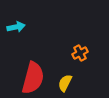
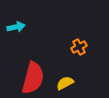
orange cross: moved 1 px left, 6 px up
yellow semicircle: rotated 36 degrees clockwise
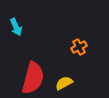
cyan arrow: rotated 78 degrees clockwise
yellow semicircle: moved 1 px left
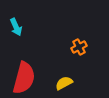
red semicircle: moved 9 px left
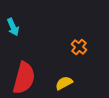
cyan arrow: moved 3 px left
orange cross: rotated 21 degrees counterclockwise
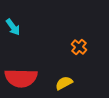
cyan arrow: rotated 12 degrees counterclockwise
red semicircle: moved 3 px left; rotated 76 degrees clockwise
